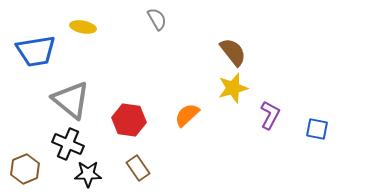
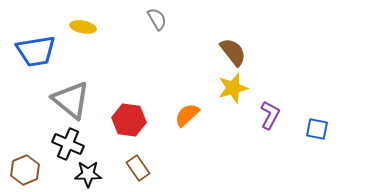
brown hexagon: moved 1 px down
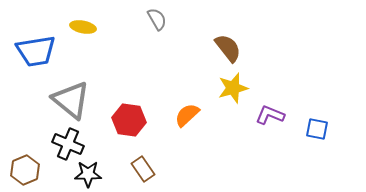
brown semicircle: moved 5 px left, 4 px up
purple L-shape: rotated 96 degrees counterclockwise
brown rectangle: moved 5 px right, 1 px down
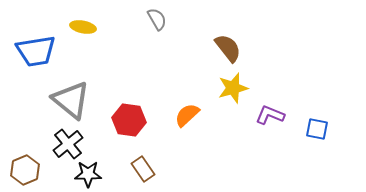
black cross: rotated 28 degrees clockwise
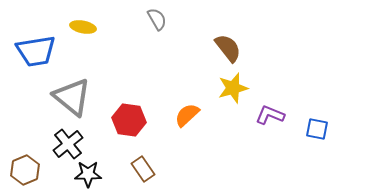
gray triangle: moved 1 px right, 3 px up
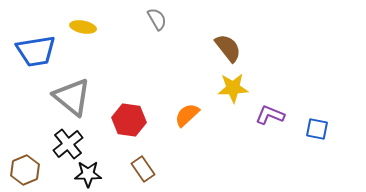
yellow star: rotated 12 degrees clockwise
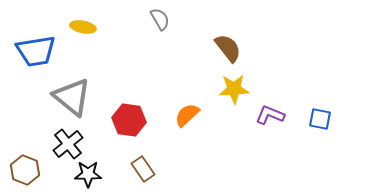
gray semicircle: moved 3 px right
yellow star: moved 1 px right, 1 px down
blue square: moved 3 px right, 10 px up
brown hexagon: rotated 16 degrees counterclockwise
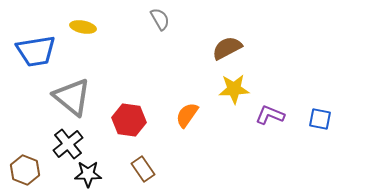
brown semicircle: moved 1 px left; rotated 80 degrees counterclockwise
orange semicircle: rotated 12 degrees counterclockwise
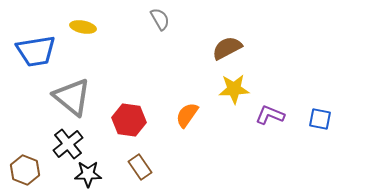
brown rectangle: moved 3 px left, 2 px up
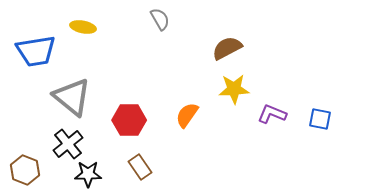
purple L-shape: moved 2 px right, 1 px up
red hexagon: rotated 8 degrees counterclockwise
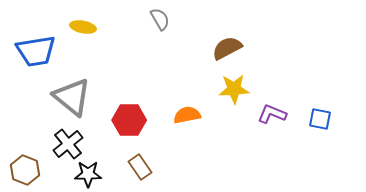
orange semicircle: rotated 44 degrees clockwise
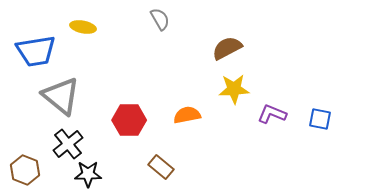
gray triangle: moved 11 px left, 1 px up
brown rectangle: moved 21 px right; rotated 15 degrees counterclockwise
